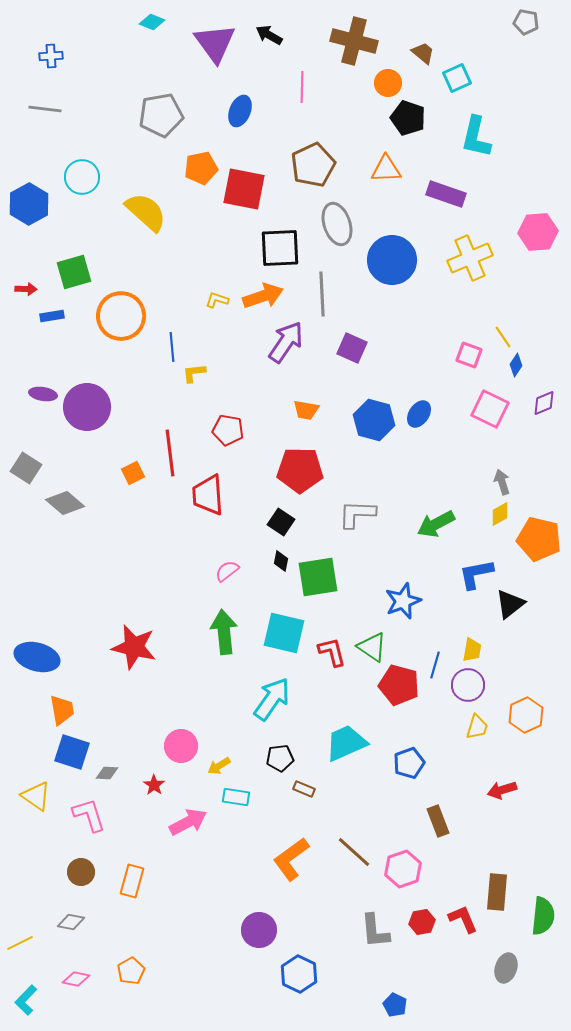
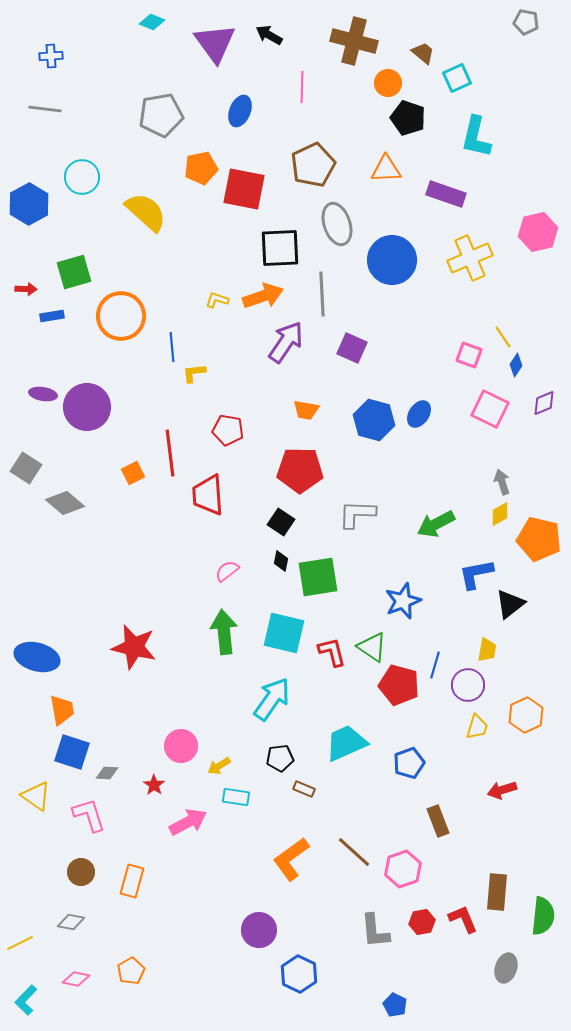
pink hexagon at (538, 232): rotated 9 degrees counterclockwise
yellow trapezoid at (472, 650): moved 15 px right
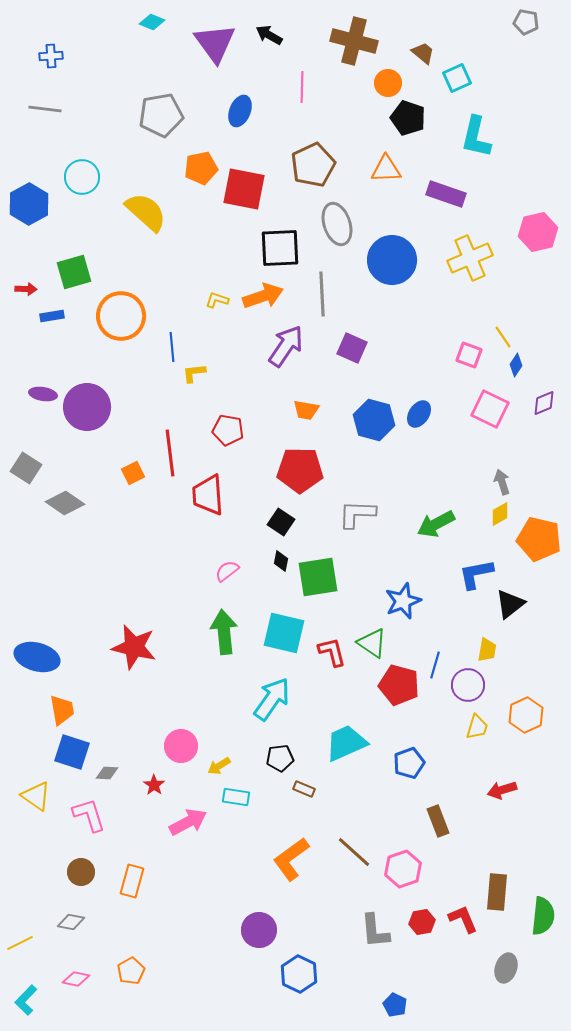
purple arrow at (286, 342): moved 4 px down
gray diamond at (65, 503): rotated 6 degrees counterclockwise
green triangle at (372, 647): moved 4 px up
